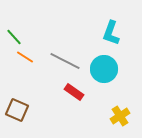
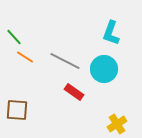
brown square: rotated 20 degrees counterclockwise
yellow cross: moved 3 px left, 8 px down
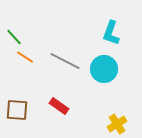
red rectangle: moved 15 px left, 14 px down
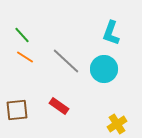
green line: moved 8 px right, 2 px up
gray line: moved 1 px right; rotated 16 degrees clockwise
brown square: rotated 10 degrees counterclockwise
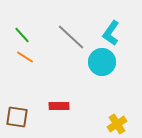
cyan L-shape: rotated 15 degrees clockwise
gray line: moved 5 px right, 24 px up
cyan circle: moved 2 px left, 7 px up
red rectangle: rotated 36 degrees counterclockwise
brown square: moved 7 px down; rotated 15 degrees clockwise
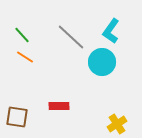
cyan L-shape: moved 2 px up
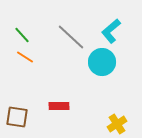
cyan L-shape: rotated 15 degrees clockwise
